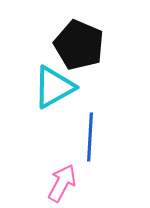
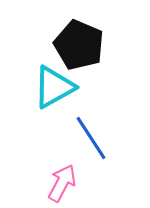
blue line: moved 1 px right, 1 px down; rotated 36 degrees counterclockwise
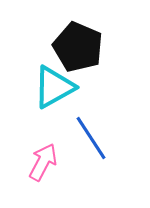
black pentagon: moved 1 px left, 2 px down
pink arrow: moved 19 px left, 21 px up
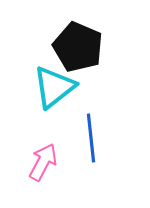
cyan triangle: rotated 9 degrees counterclockwise
blue line: rotated 27 degrees clockwise
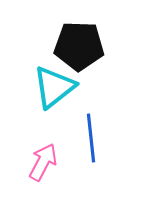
black pentagon: moved 1 px right, 1 px up; rotated 21 degrees counterclockwise
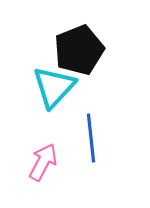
black pentagon: moved 4 px down; rotated 24 degrees counterclockwise
cyan triangle: rotated 9 degrees counterclockwise
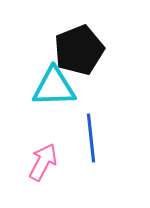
cyan triangle: rotated 45 degrees clockwise
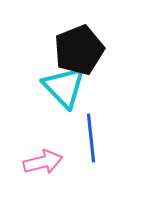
cyan triangle: moved 10 px right; rotated 48 degrees clockwise
pink arrow: rotated 48 degrees clockwise
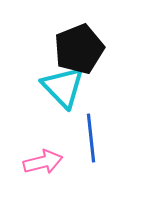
black pentagon: moved 1 px up
cyan triangle: moved 1 px left
